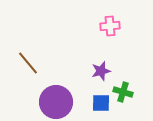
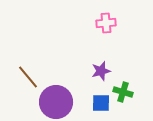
pink cross: moved 4 px left, 3 px up
brown line: moved 14 px down
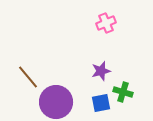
pink cross: rotated 18 degrees counterclockwise
blue square: rotated 12 degrees counterclockwise
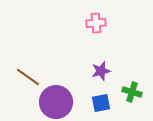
pink cross: moved 10 px left; rotated 18 degrees clockwise
brown line: rotated 15 degrees counterclockwise
green cross: moved 9 px right
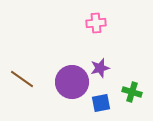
purple star: moved 1 px left, 3 px up
brown line: moved 6 px left, 2 px down
purple circle: moved 16 px right, 20 px up
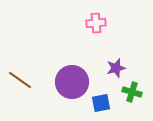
purple star: moved 16 px right
brown line: moved 2 px left, 1 px down
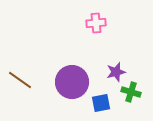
purple star: moved 4 px down
green cross: moved 1 px left
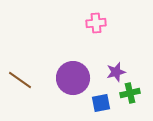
purple circle: moved 1 px right, 4 px up
green cross: moved 1 px left, 1 px down; rotated 30 degrees counterclockwise
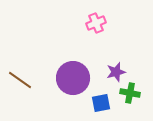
pink cross: rotated 18 degrees counterclockwise
green cross: rotated 24 degrees clockwise
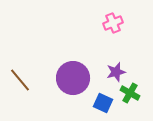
pink cross: moved 17 px right
brown line: rotated 15 degrees clockwise
green cross: rotated 18 degrees clockwise
blue square: moved 2 px right; rotated 36 degrees clockwise
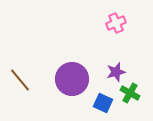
pink cross: moved 3 px right
purple circle: moved 1 px left, 1 px down
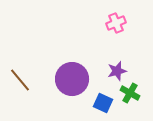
purple star: moved 1 px right, 1 px up
